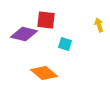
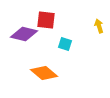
yellow arrow: moved 1 px down
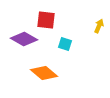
yellow arrow: rotated 40 degrees clockwise
purple diamond: moved 5 px down; rotated 16 degrees clockwise
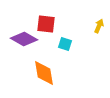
red square: moved 4 px down
orange diamond: rotated 40 degrees clockwise
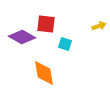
yellow arrow: rotated 48 degrees clockwise
purple diamond: moved 2 px left, 2 px up
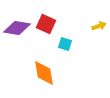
red square: rotated 18 degrees clockwise
purple diamond: moved 5 px left, 9 px up; rotated 20 degrees counterclockwise
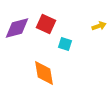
purple diamond: rotated 24 degrees counterclockwise
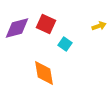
cyan square: rotated 16 degrees clockwise
